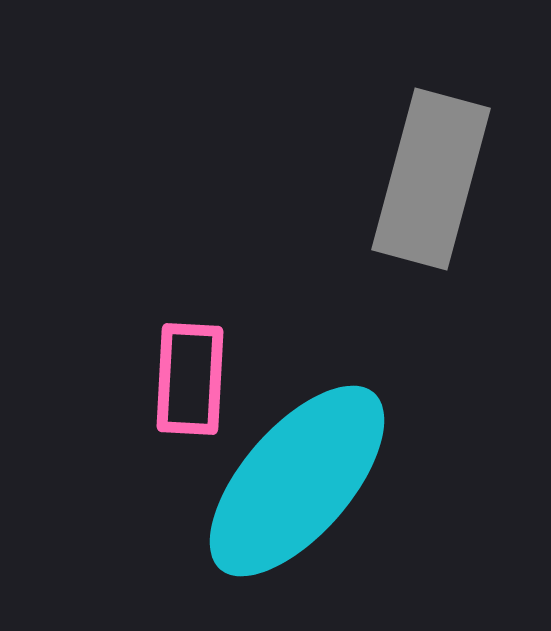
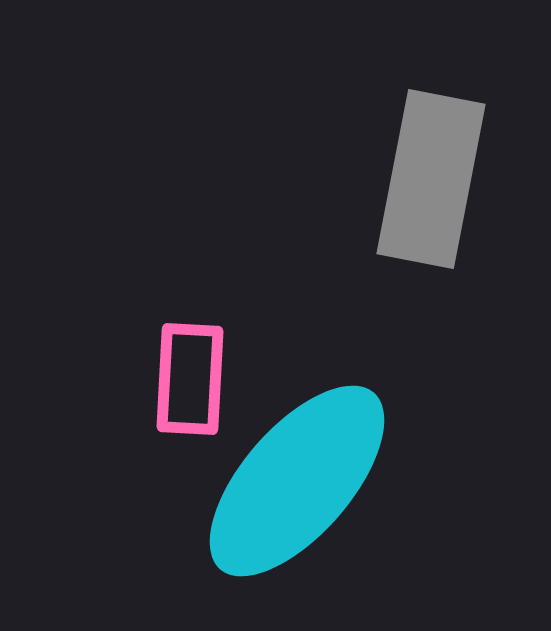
gray rectangle: rotated 4 degrees counterclockwise
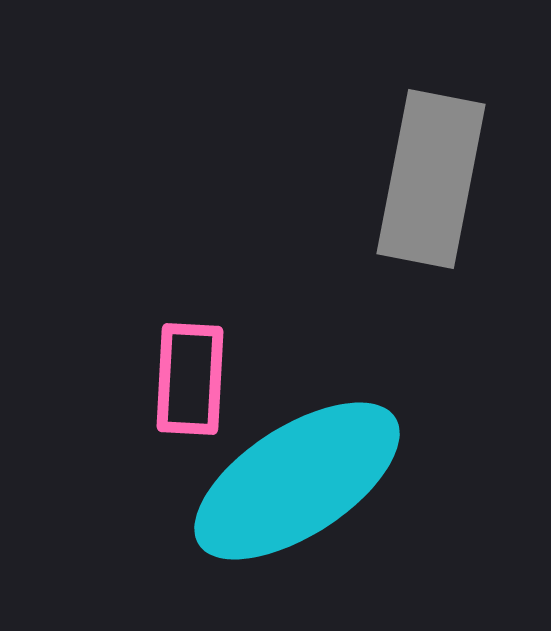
cyan ellipse: rotated 16 degrees clockwise
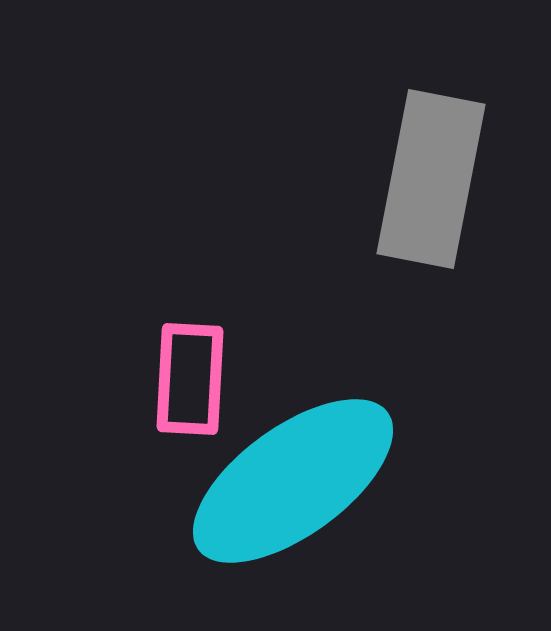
cyan ellipse: moved 4 px left; rotated 3 degrees counterclockwise
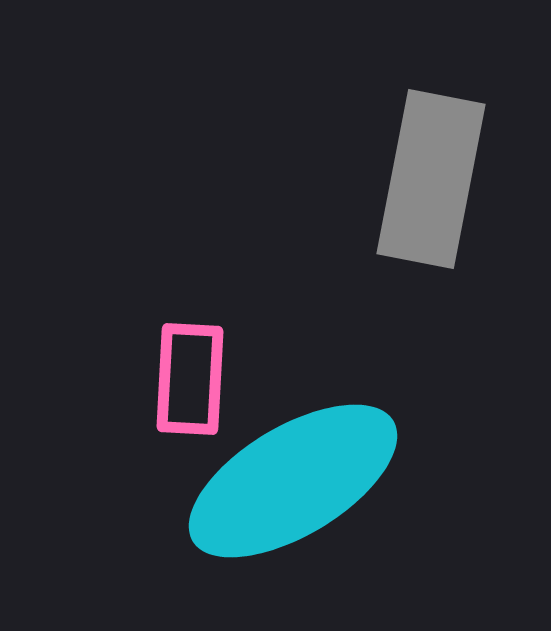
cyan ellipse: rotated 5 degrees clockwise
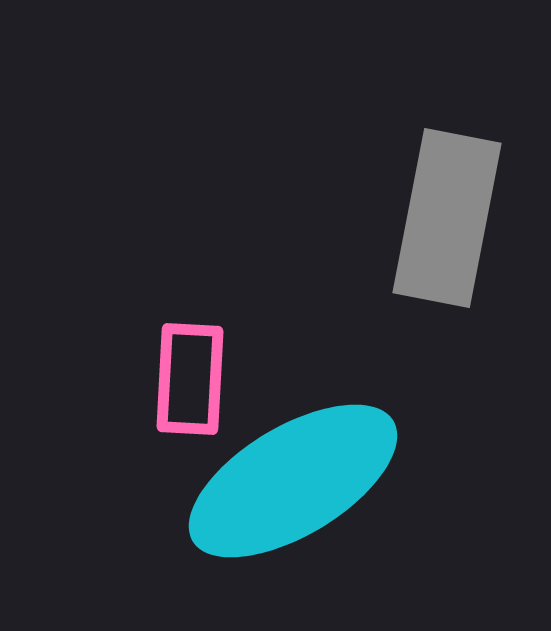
gray rectangle: moved 16 px right, 39 px down
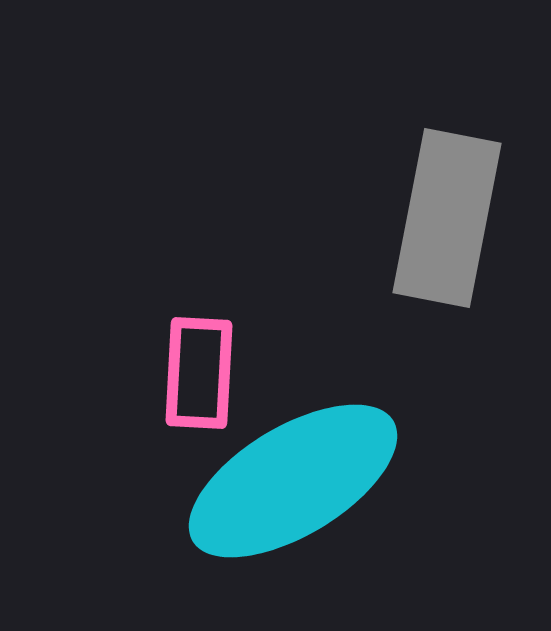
pink rectangle: moved 9 px right, 6 px up
